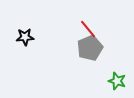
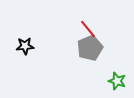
black star: moved 9 px down
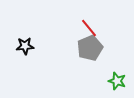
red line: moved 1 px right, 1 px up
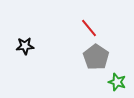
gray pentagon: moved 6 px right, 9 px down; rotated 15 degrees counterclockwise
green star: moved 1 px down
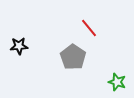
black star: moved 6 px left
gray pentagon: moved 23 px left
